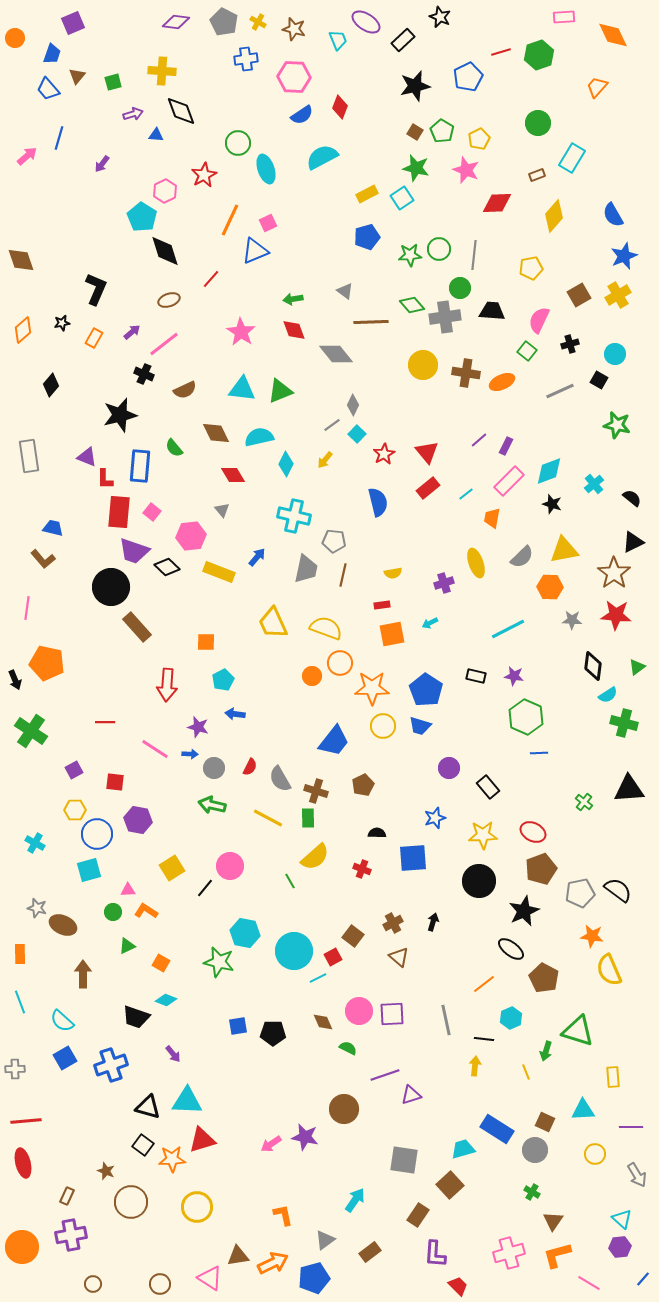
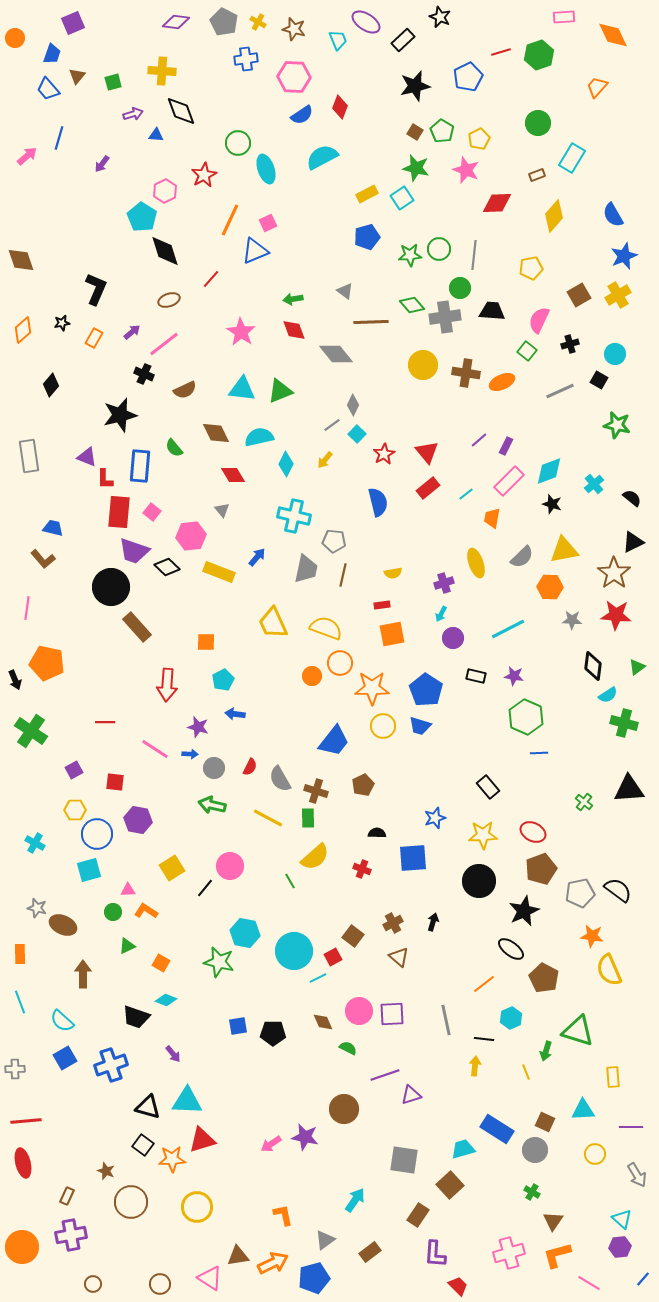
cyan arrow at (430, 623): moved 11 px right, 9 px up; rotated 35 degrees counterclockwise
purple circle at (449, 768): moved 4 px right, 130 px up
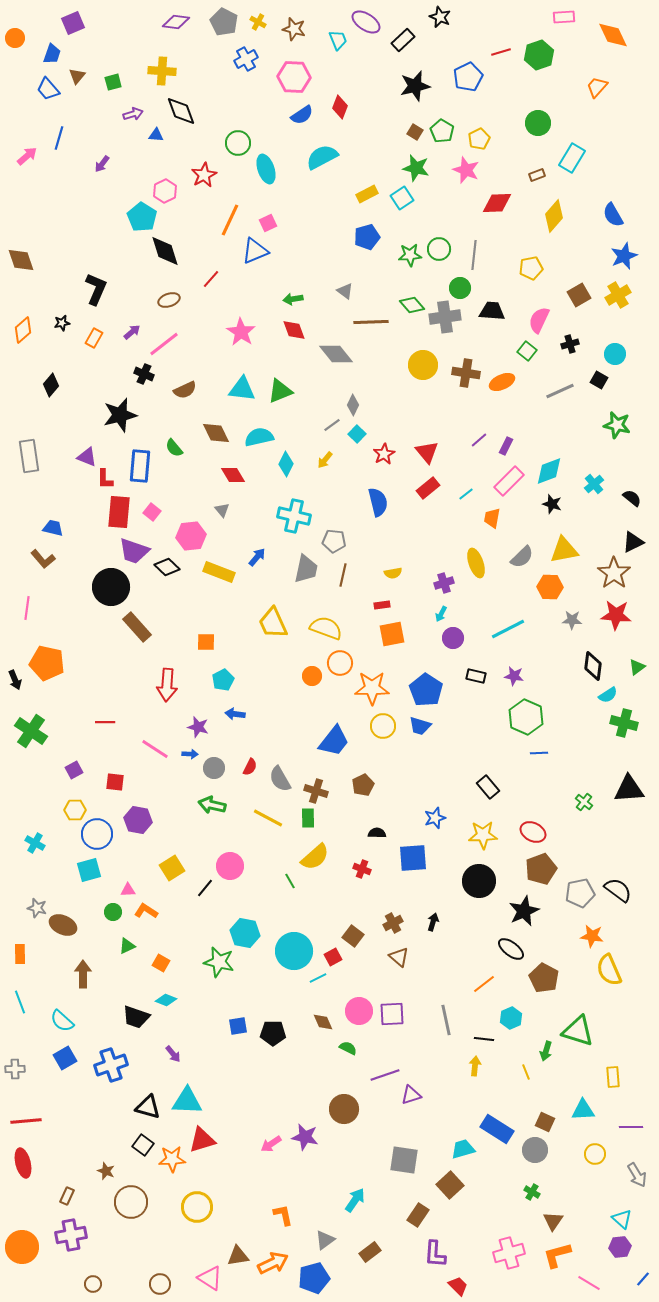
blue cross at (246, 59): rotated 20 degrees counterclockwise
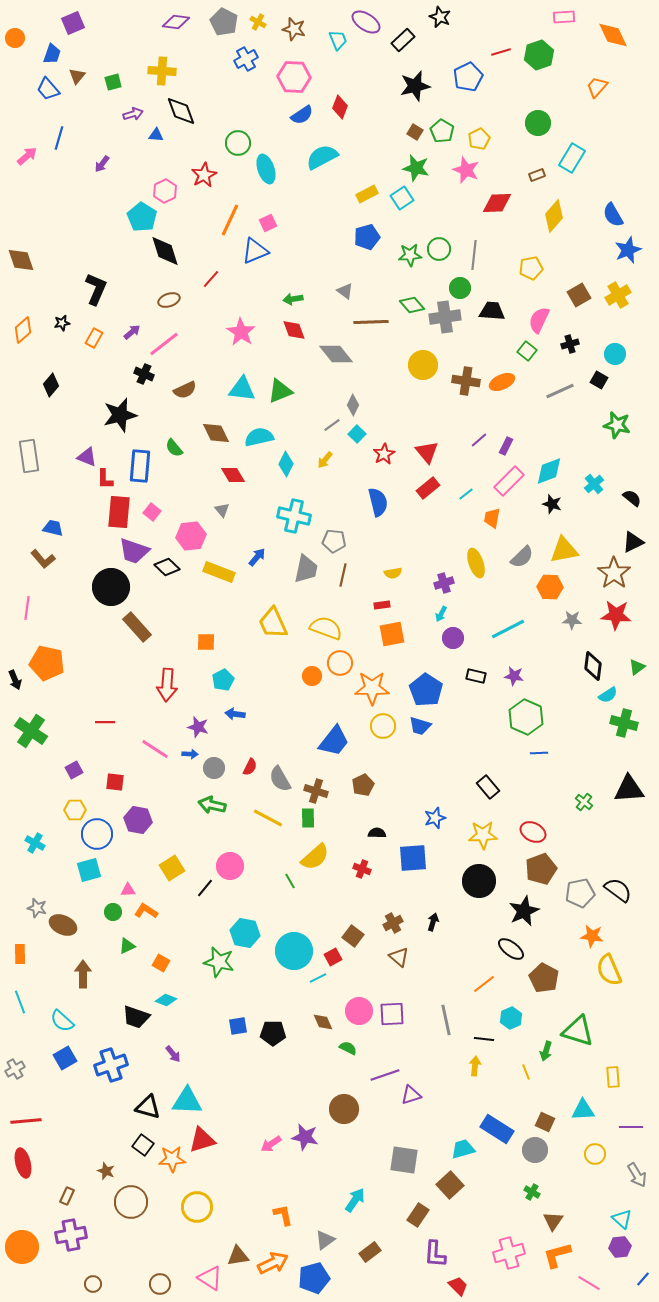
blue star at (624, 256): moved 4 px right, 6 px up
brown cross at (466, 373): moved 8 px down
gray cross at (15, 1069): rotated 30 degrees counterclockwise
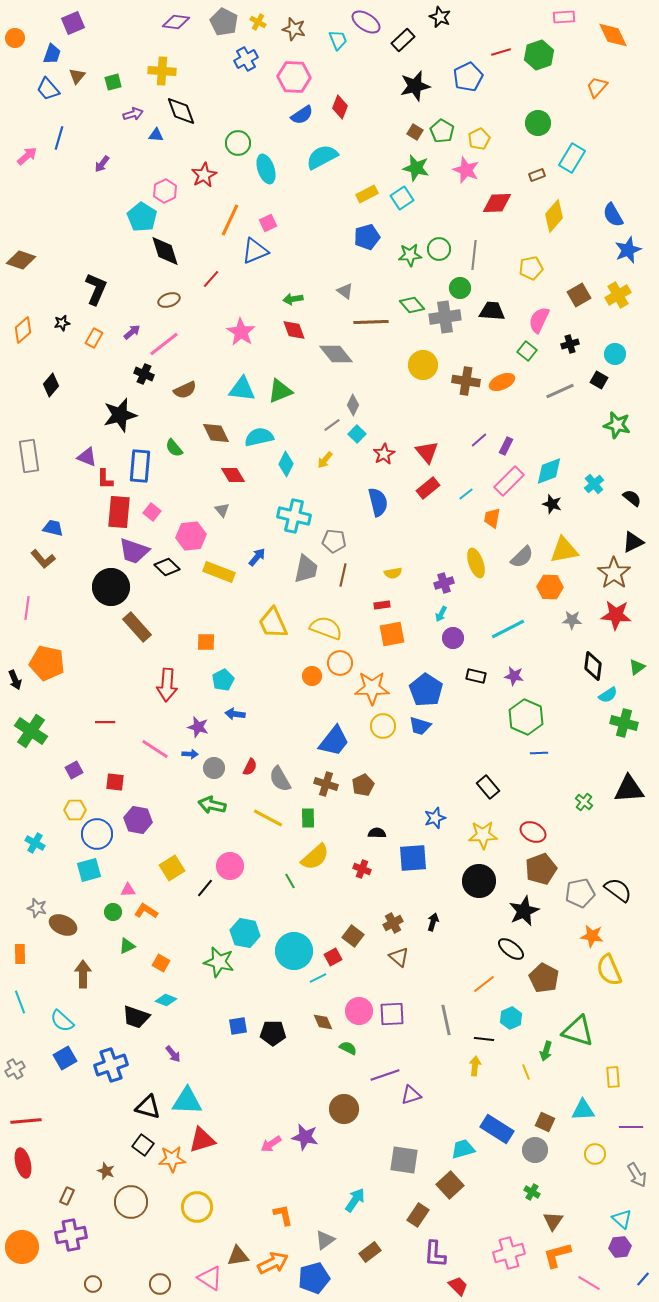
brown diamond at (21, 260): rotated 52 degrees counterclockwise
brown cross at (316, 791): moved 10 px right, 7 px up
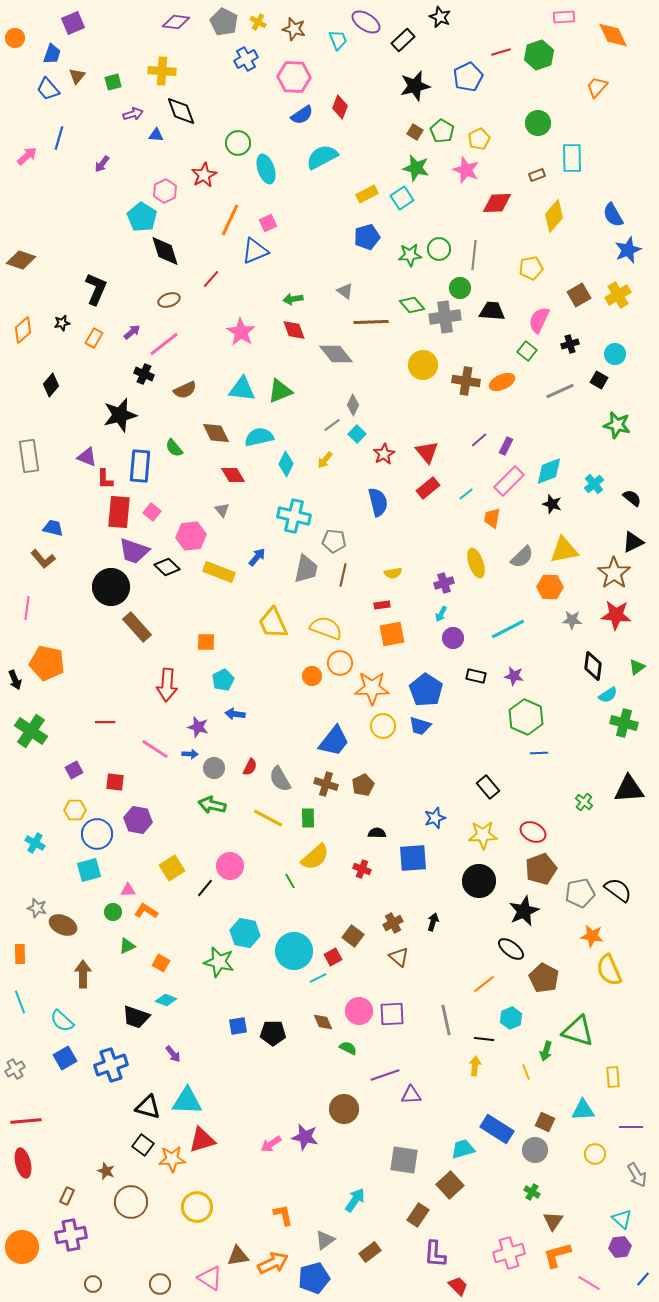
cyan rectangle at (572, 158): rotated 32 degrees counterclockwise
purple triangle at (411, 1095): rotated 15 degrees clockwise
